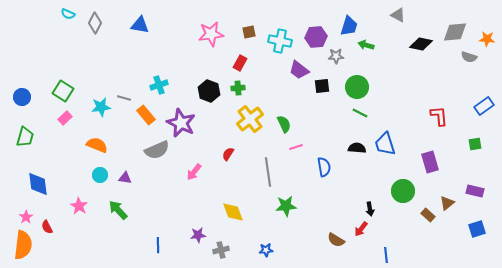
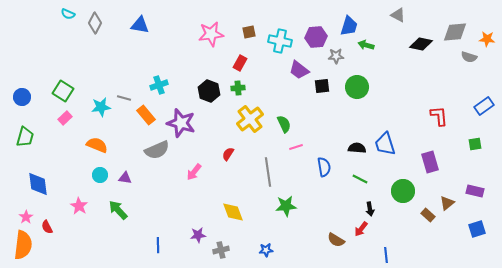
green line at (360, 113): moved 66 px down
purple star at (181, 123): rotated 8 degrees counterclockwise
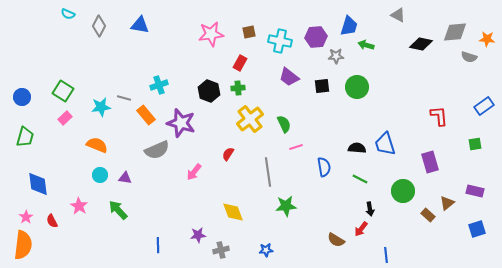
gray diamond at (95, 23): moved 4 px right, 3 px down
purple trapezoid at (299, 70): moved 10 px left, 7 px down
red semicircle at (47, 227): moved 5 px right, 6 px up
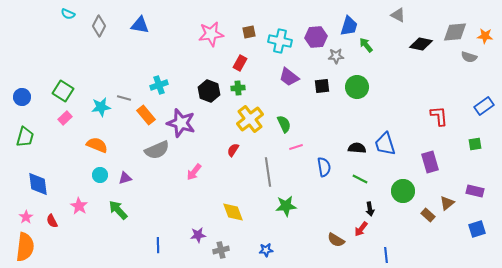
orange star at (487, 39): moved 2 px left, 3 px up
green arrow at (366, 45): rotated 35 degrees clockwise
red semicircle at (228, 154): moved 5 px right, 4 px up
purple triangle at (125, 178): rotated 24 degrees counterclockwise
orange semicircle at (23, 245): moved 2 px right, 2 px down
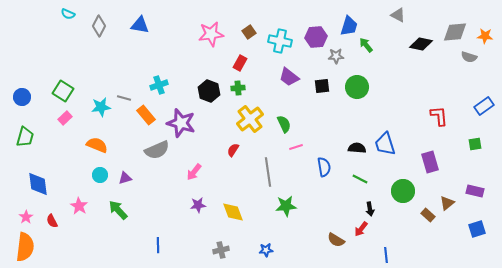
brown square at (249, 32): rotated 24 degrees counterclockwise
purple star at (198, 235): moved 30 px up
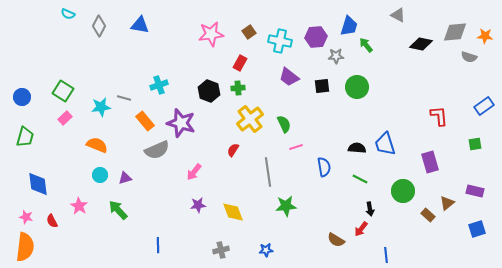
orange rectangle at (146, 115): moved 1 px left, 6 px down
pink star at (26, 217): rotated 24 degrees counterclockwise
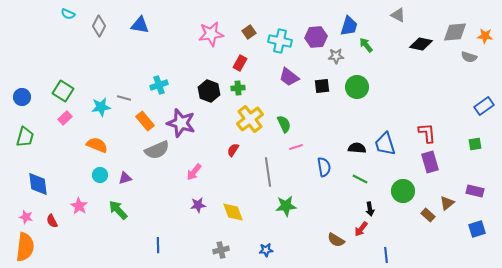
red L-shape at (439, 116): moved 12 px left, 17 px down
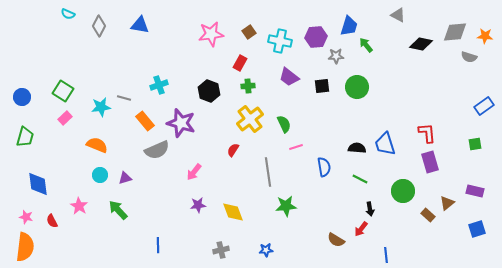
green cross at (238, 88): moved 10 px right, 2 px up
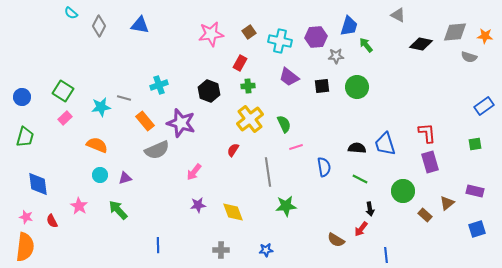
cyan semicircle at (68, 14): moved 3 px right, 1 px up; rotated 16 degrees clockwise
brown rectangle at (428, 215): moved 3 px left
gray cross at (221, 250): rotated 14 degrees clockwise
